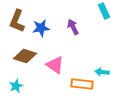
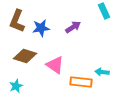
purple arrow: rotated 84 degrees clockwise
orange rectangle: moved 1 px left, 2 px up
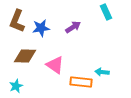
cyan rectangle: moved 2 px right, 1 px down
brown diamond: rotated 15 degrees counterclockwise
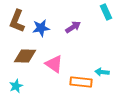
pink triangle: moved 1 px left, 1 px up
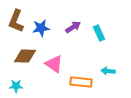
cyan rectangle: moved 7 px left, 21 px down
brown L-shape: moved 1 px left
cyan arrow: moved 6 px right, 1 px up
cyan star: rotated 24 degrees clockwise
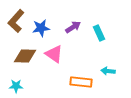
brown L-shape: rotated 20 degrees clockwise
pink triangle: moved 10 px up
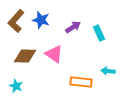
blue star: moved 8 px up; rotated 24 degrees clockwise
cyan star: rotated 24 degrees clockwise
